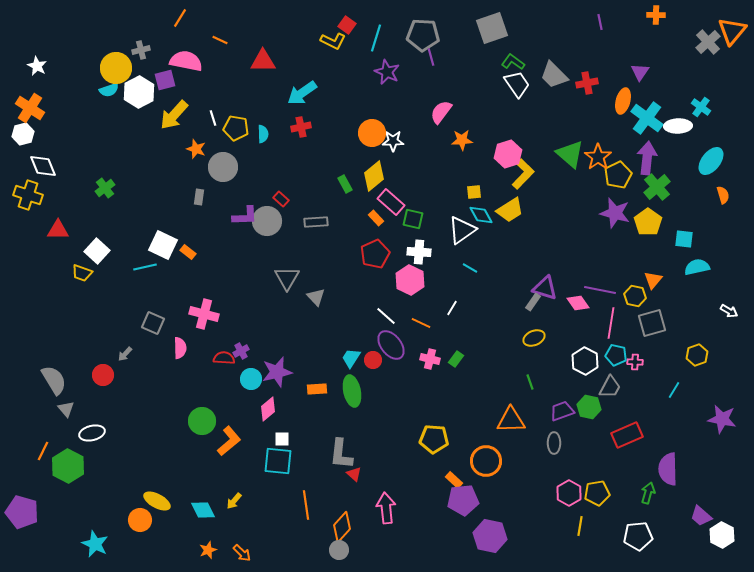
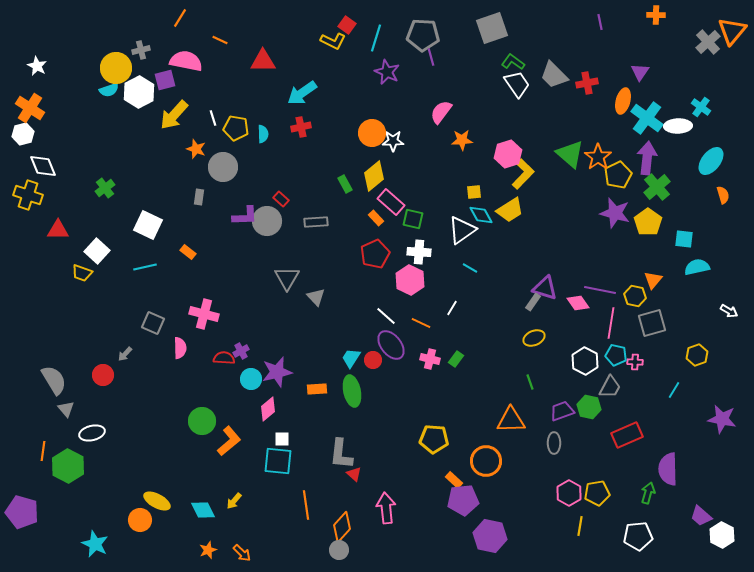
white square at (163, 245): moved 15 px left, 20 px up
orange line at (43, 451): rotated 18 degrees counterclockwise
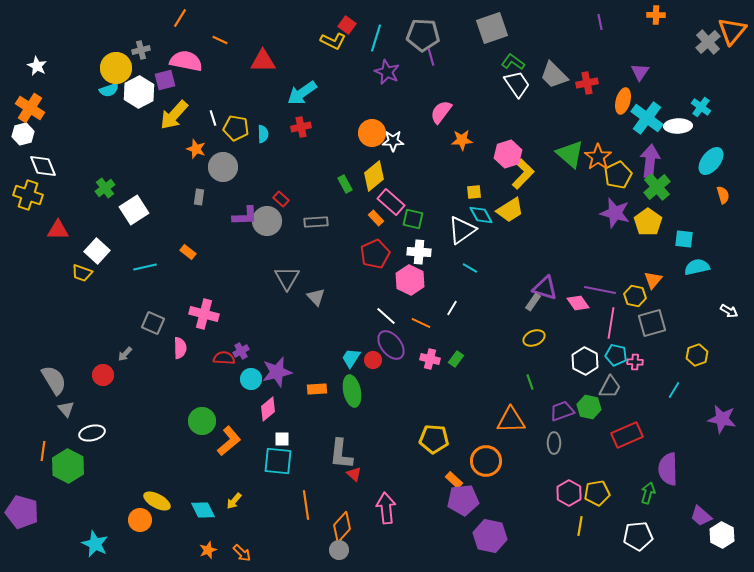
purple arrow at (647, 158): moved 3 px right, 3 px down
white square at (148, 225): moved 14 px left, 15 px up; rotated 32 degrees clockwise
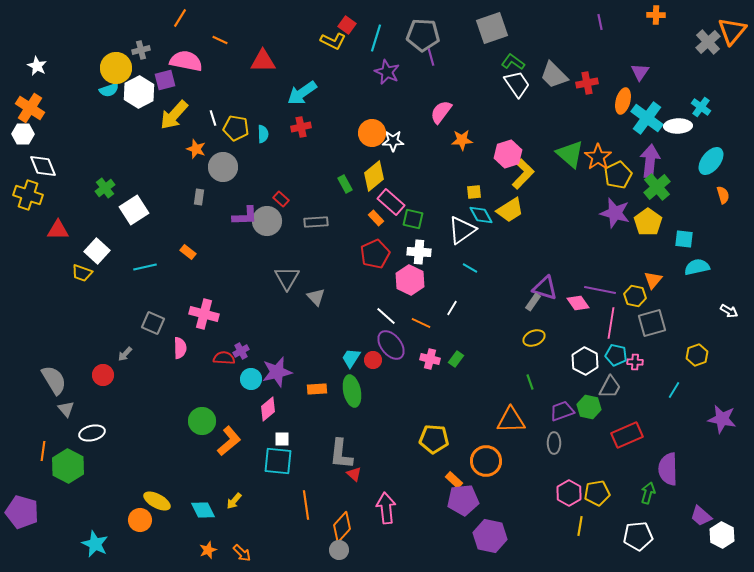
white hexagon at (23, 134): rotated 15 degrees clockwise
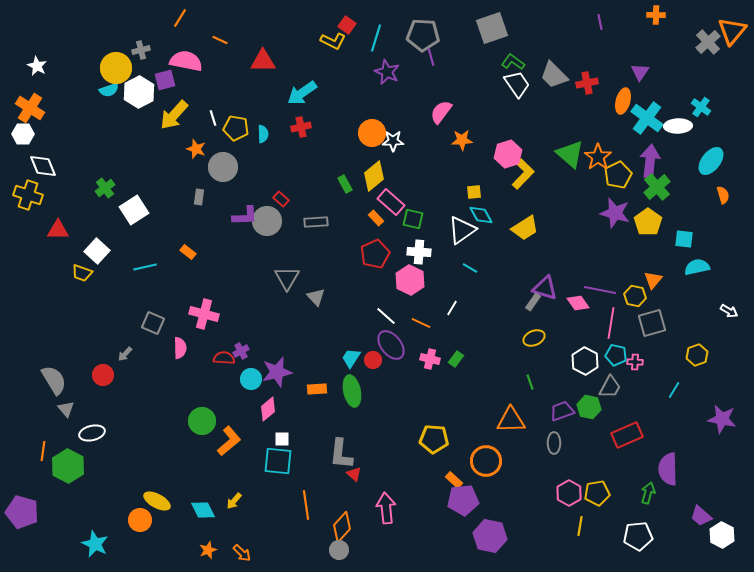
yellow trapezoid at (510, 210): moved 15 px right, 18 px down
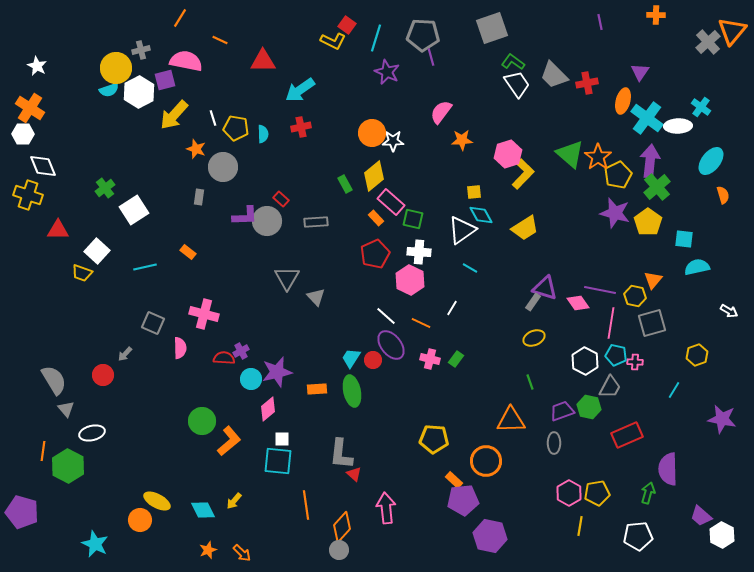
cyan arrow at (302, 93): moved 2 px left, 3 px up
